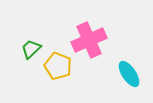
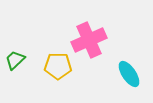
green trapezoid: moved 16 px left, 11 px down
yellow pentagon: rotated 20 degrees counterclockwise
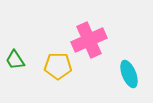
green trapezoid: rotated 80 degrees counterclockwise
cyan ellipse: rotated 12 degrees clockwise
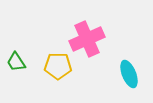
pink cross: moved 2 px left, 1 px up
green trapezoid: moved 1 px right, 2 px down
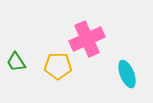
cyan ellipse: moved 2 px left
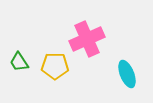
green trapezoid: moved 3 px right
yellow pentagon: moved 3 px left
